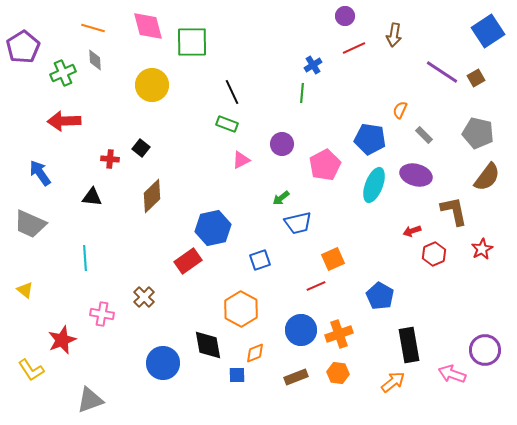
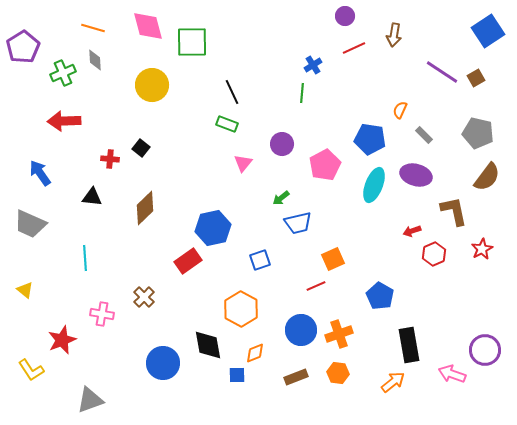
pink triangle at (241, 160): moved 2 px right, 3 px down; rotated 24 degrees counterclockwise
brown diamond at (152, 196): moved 7 px left, 12 px down
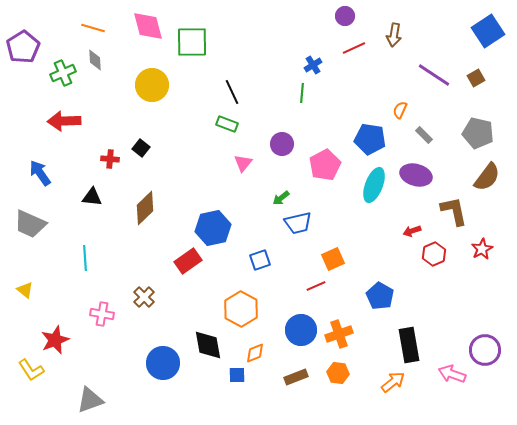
purple line at (442, 72): moved 8 px left, 3 px down
red star at (62, 340): moved 7 px left
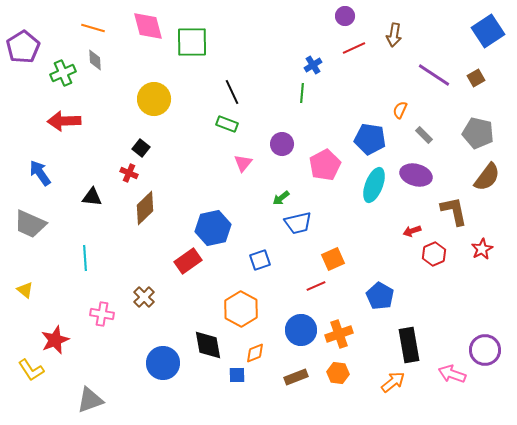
yellow circle at (152, 85): moved 2 px right, 14 px down
red cross at (110, 159): moved 19 px right, 14 px down; rotated 18 degrees clockwise
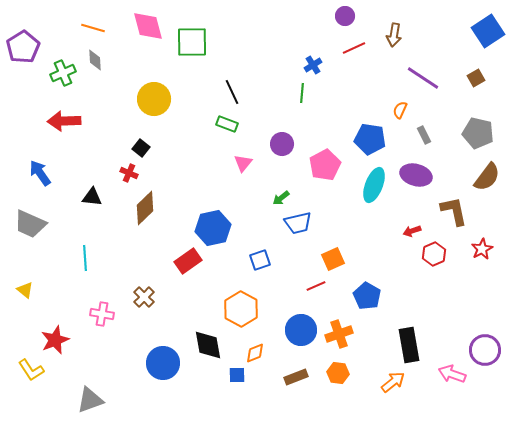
purple line at (434, 75): moved 11 px left, 3 px down
gray rectangle at (424, 135): rotated 18 degrees clockwise
blue pentagon at (380, 296): moved 13 px left
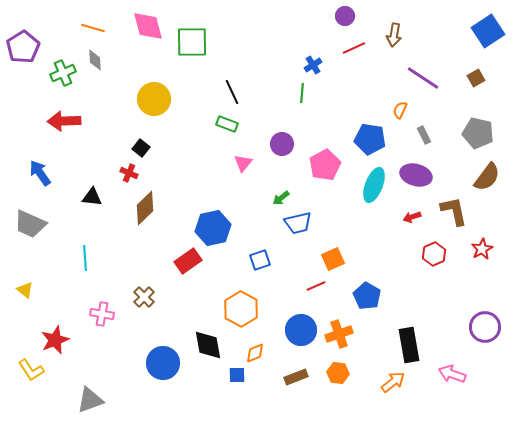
red arrow at (412, 231): moved 14 px up
purple circle at (485, 350): moved 23 px up
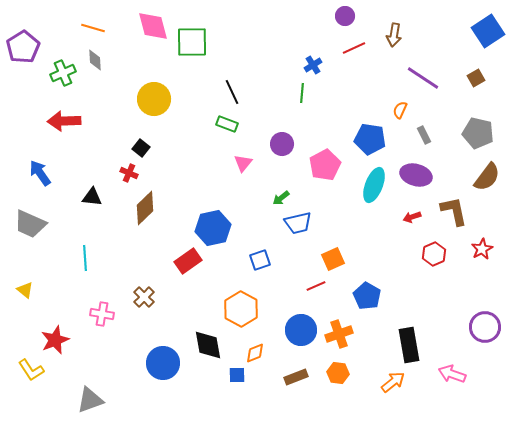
pink diamond at (148, 26): moved 5 px right
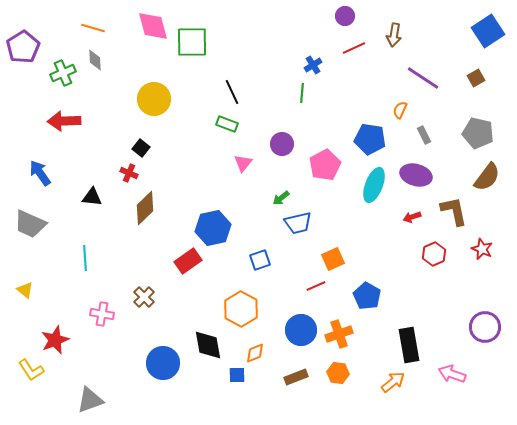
red star at (482, 249): rotated 20 degrees counterclockwise
